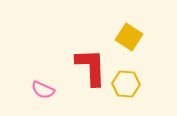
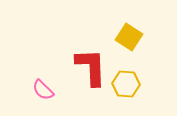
pink semicircle: rotated 20 degrees clockwise
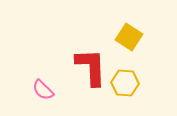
yellow hexagon: moved 1 px left, 1 px up
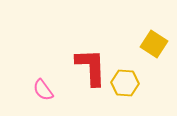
yellow square: moved 25 px right, 7 px down
pink semicircle: rotated 10 degrees clockwise
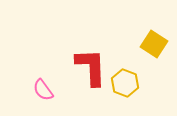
yellow hexagon: rotated 16 degrees clockwise
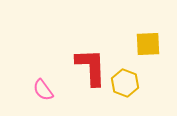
yellow square: moved 6 px left; rotated 36 degrees counterclockwise
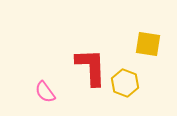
yellow square: rotated 12 degrees clockwise
pink semicircle: moved 2 px right, 2 px down
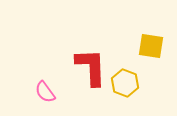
yellow square: moved 3 px right, 2 px down
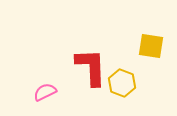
yellow hexagon: moved 3 px left
pink semicircle: rotated 100 degrees clockwise
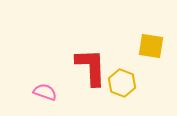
pink semicircle: rotated 45 degrees clockwise
